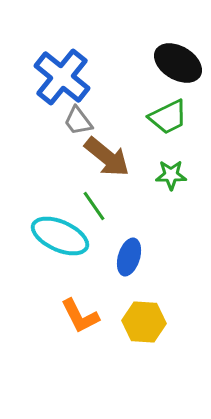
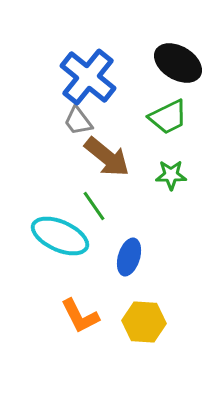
blue cross: moved 26 px right
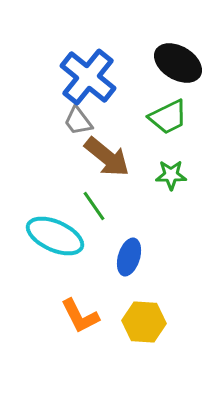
cyan ellipse: moved 5 px left
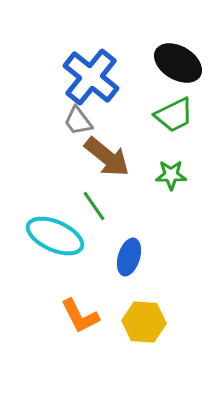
blue cross: moved 3 px right
green trapezoid: moved 6 px right, 2 px up
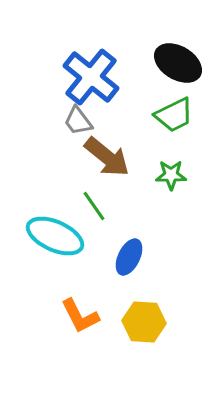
blue ellipse: rotated 9 degrees clockwise
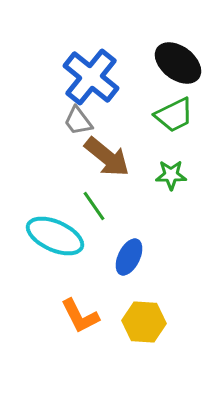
black ellipse: rotated 6 degrees clockwise
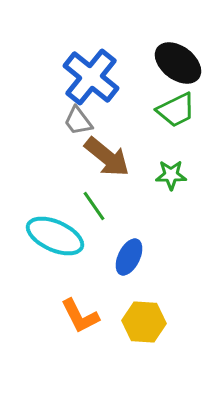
green trapezoid: moved 2 px right, 5 px up
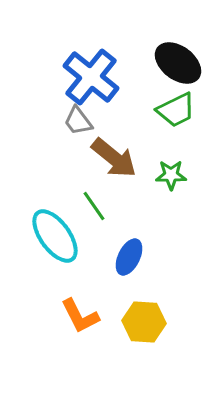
brown arrow: moved 7 px right, 1 px down
cyan ellipse: rotated 30 degrees clockwise
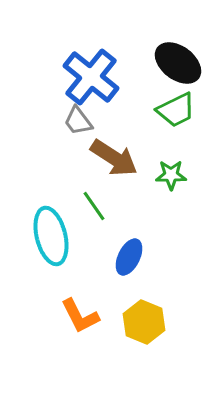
brown arrow: rotated 6 degrees counterclockwise
cyan ellipse: moved 4 px left; rotated 22 degrees clockwise
yellow hexagon: rotated 18 degrees clockwise
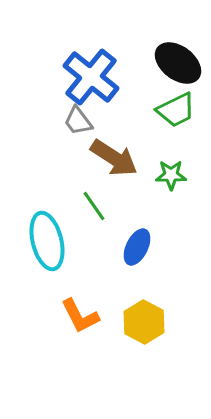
cyan ellipse: moved 4 px left, 5 px down
blue ellipse: moved 8 px right, 10 px up
yellow hexagon: rotated 6 degrees clockwise
